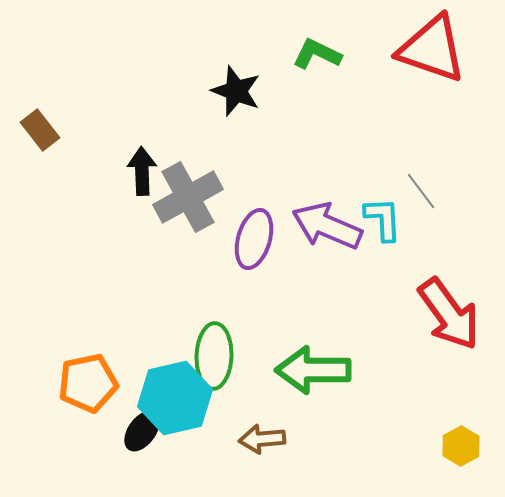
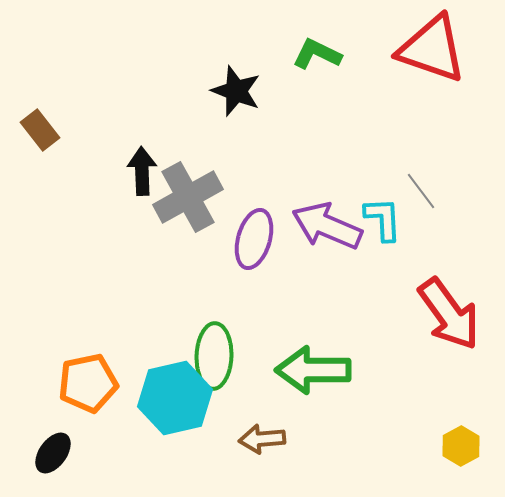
black ellipse: moved 89 px left, 22 px down
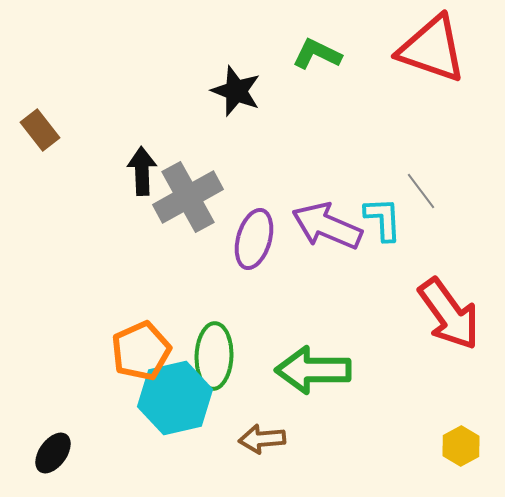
orange pentagon: moved 53 px right, 32 px up; rotated 12 degrees counterclockwise
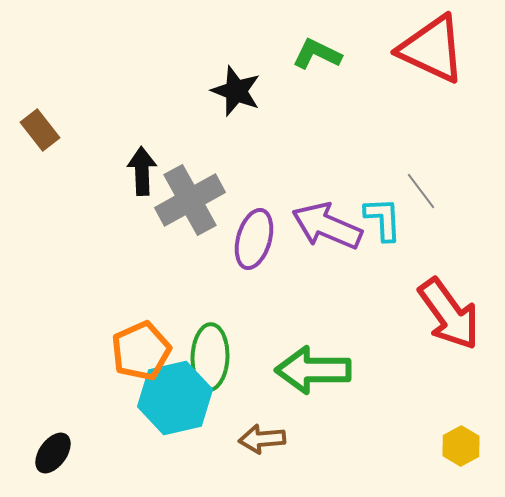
red triangle: rotated 6 degrees clockwise
gray cross: moved 2 px right, 3 px down
green ellipse: moved 4 px left, 1 px down
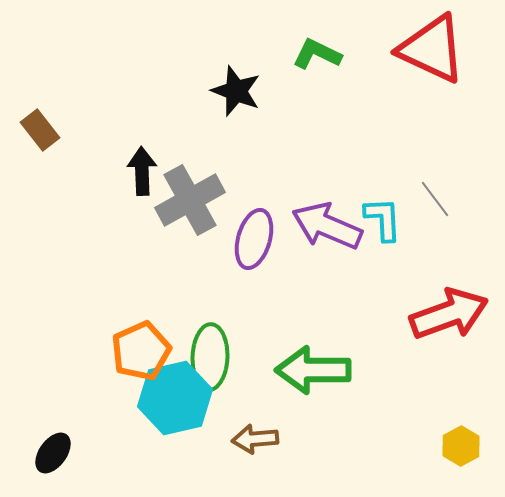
gray line: moved 14 px right, 8 px down
red arrow: rotated 74 degrees counterclockwise
brown arrow: moved 7 px left
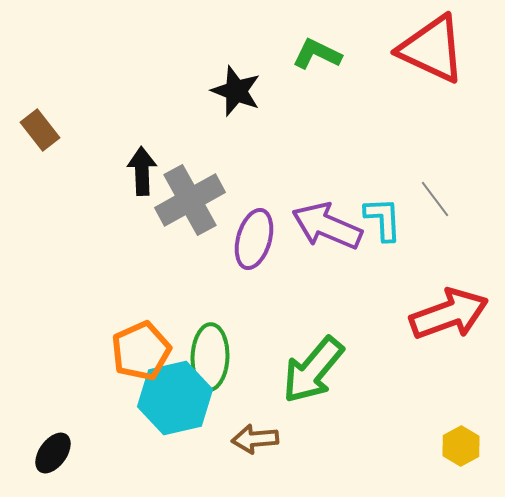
green arrow: rotated 50 degrees counterclockwise
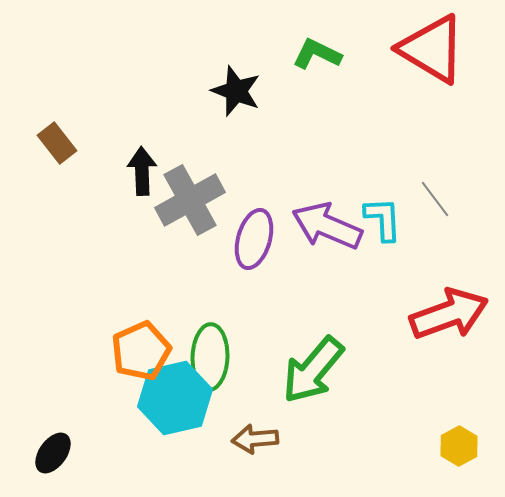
red triangle: rotated 6 degrees clockwise
brown rectangle: moved 17 px right, 13 px down
yellow hexagon: moved 2 px left
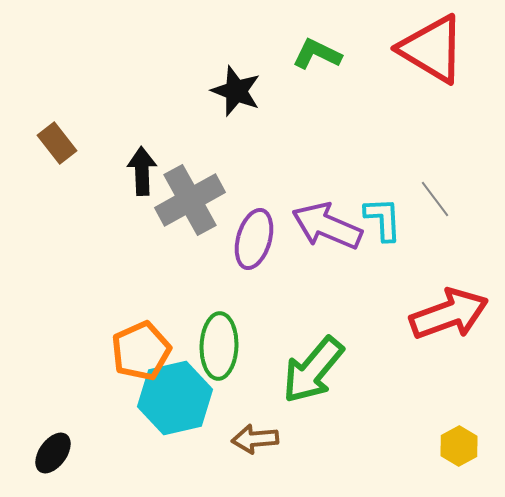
green ellipse: moved 9 px right, 11 px up
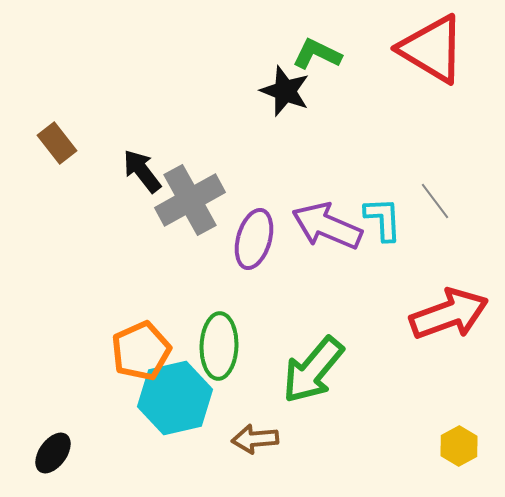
black star: moved 49 px right
black arrow: rotated 36 degrees counterclockwise
gray line: moved 2 px down
